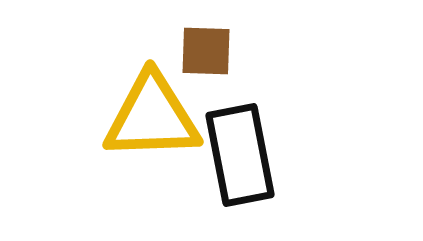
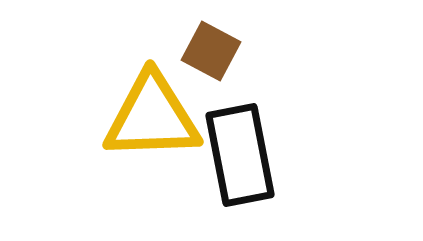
brown square: moved 5 px right; rotated 26 degrees clockwise
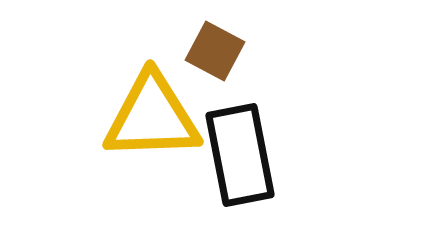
brown square: moved 4 px right
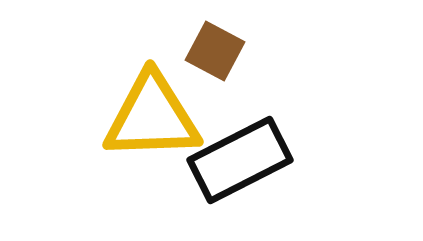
black rectangle: moved 5 px down; rotated 74 degrees clockwise
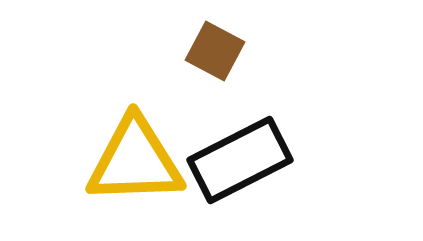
yellow triangle: moved 17 px left, 44 px down
